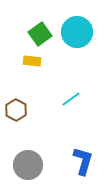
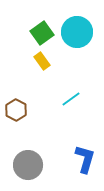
green square: moved 2 px right, 1 px up
yellow rectangle: moved 10 px right; rotated 48 degrees clockwise
blue L-shape: moved 2 px right, 2 px up
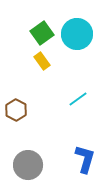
cyan circle: moved 2 px down
cyan line: moved 7 px right
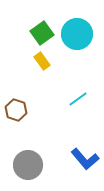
brown hexagon: rotated 10 degrees counterclockwise
blue L-shape: rotated 124 degrees clockwise
